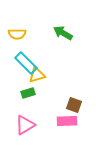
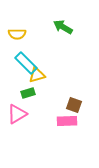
green arrow: moved 6 px up
pink triangle: moved 8 px left, 11 px up
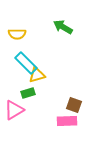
pink triangle: moved 3 px left, 4 px up
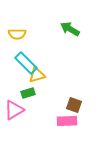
green arrow: moved 7 px right, 2 px down
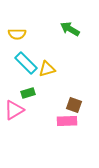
yellow triangle: moved 10 px right, 6 px up
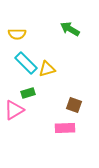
pink rectangle: moved 2 px left, 7 px down
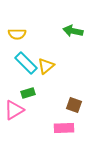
green arrow: moved 3 px right, 2 px down; rotated 18 degrees counterclockwise
yellow triangle: moved 1 px left, 3 px up; rotated 24 degrees counterclockwise
pink rectangle: moved 1 px left
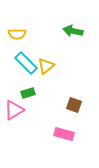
pink rectangle: moved 6 px down; rotated 18 degrees clockwise
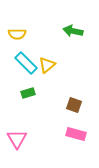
yellow triangle: moved 1 px right, 1 px up
pink triangle: moved 3 px right, 29 px down; rotated 30 degrees counterclockwise
pink rectangle: moved 12 px right
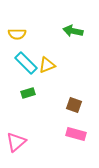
yellow triangle: rotated 18 degrees clockwise
pink triangle: moved 1 px left, 3 px down; rotated 20 degrees clockwise
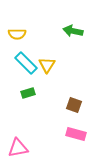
yellow triangle: rotated 36 degrees counterclockwise
pink triangle: moved 2 px right, 6 px down; rotated 30 degrees clockwise
